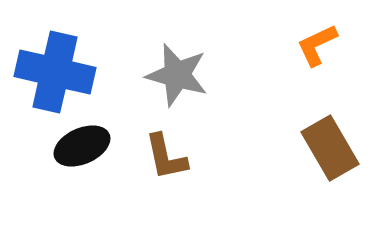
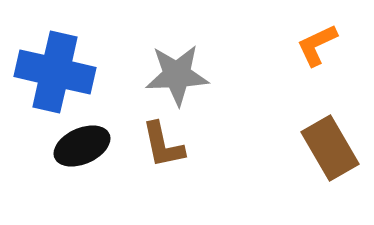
gray star: rotated 18 degrees counterclockwise
brown L-shape: moved 3 px left, 12 px up
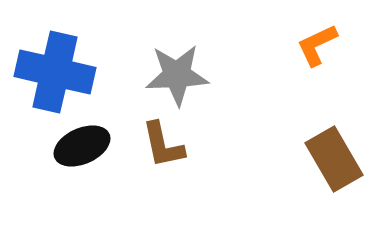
brown rectangle: moved 4 px right, 11 px down
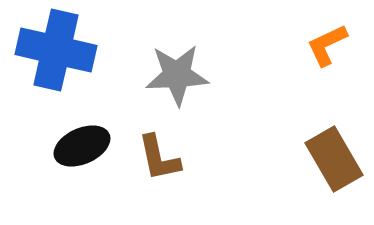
orange L-shape: moved 10 px right
blue cross: moved 1 px right, 22 px up
brown L-shape: moved 4 px left, 13 px down
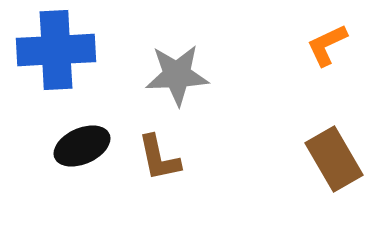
blue cross: rotated 16 degrees counterclockwise
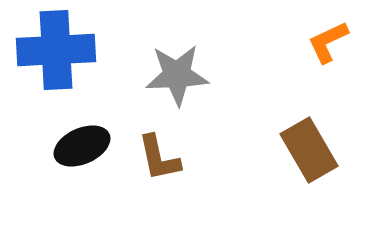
orange L-shape: moved 1 px right, 3 px up
brown rectangle: moved 25 px left, 9 px up
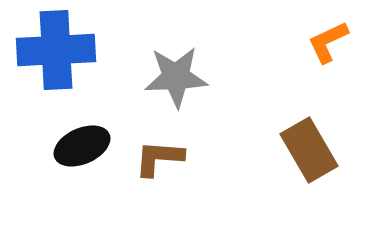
gray star: moved 1 px left, 2 px down
brown L-shape: rotated 106 degrees clockwise
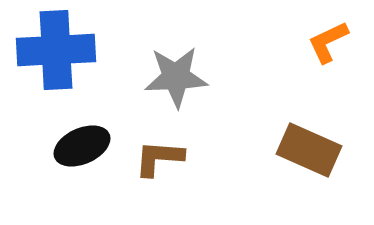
brown rectangle: rotated 36 degrees counterclockwise
